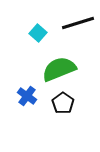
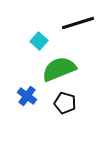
cyan square: moved 1 px right, 8 px down
black pentagon: moved 2 px right; rotated 20 degrees counterclockwise
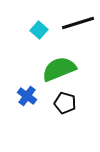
cyan square: moved 11 px up
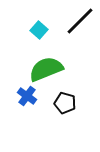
black line: moved 2 px right, 2 px up; rotated 28 degrees counterclockwise
green semicircle: moved 13 px left
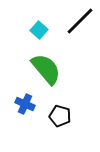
green semicircle: rotated 72 degrees clockwise
blue cross: moved 2 px left, 8 px down; rotated 12 degrees counterclockwise
black pentagon: moved 5 px left, 13 px down
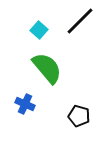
green semicircle: moved 1 px right, 1 px up
black pentagon: moved 19 px right
